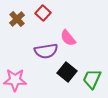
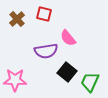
red square: moved 1 px right, 1 px down; rotated 28 degrees counterclockwise
green trapezoid: moved 2 px left, 3 px down
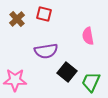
pink semicircle: moved 20 px right, 2 px up; rotated 30 degrees clockwise
green trapezoid: moved 1 px right
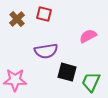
pink semicircle: rotated 72 degrees clockwise
black square: rotated 24 degrees counterclockwise
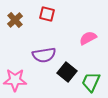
red square: moved 3 px right
brown cross: moved 2 px left, 1 px down
pink semicircle: moved 2 px down
purple semicircle: moved 2 px left, 4 px down
black square: rotated 24 degrees clockwise
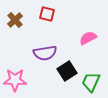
purple semicircle: moved 1 px right, 2 px up
black square: moved 1 px up; rotated 18 degrees clockwise
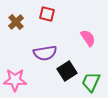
brown cross: moved 1 px right, 2 px down
pink semicircle: rotated 84 degrees clockwise
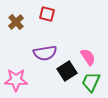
pink semicircle: moved 19 px down
pink star: moved 1 px right
